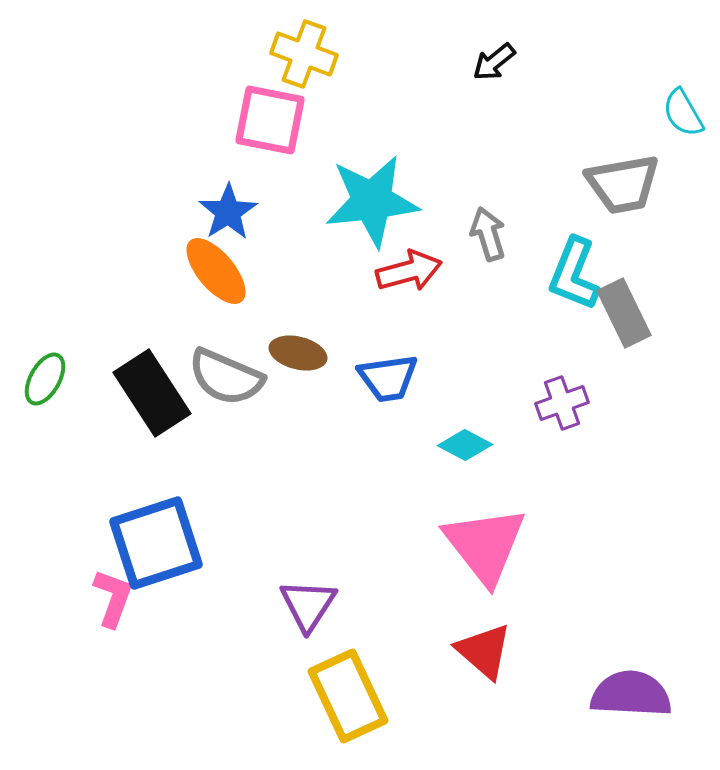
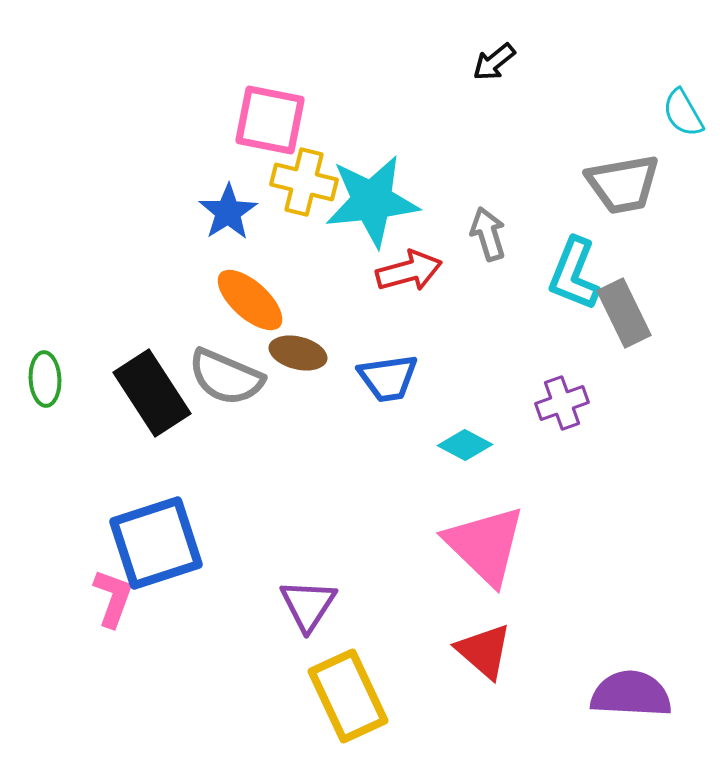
yellow cross: moved 128 px down; rotated 6 degrees counterclockwise
orange ellipse: moved 34 px right, 29 px down; rotated 8 degrees counterclockwise
green ellipse: rotated 32 degrees counterclockwise
pink triangle: rotated 8 degrees counterclockwise
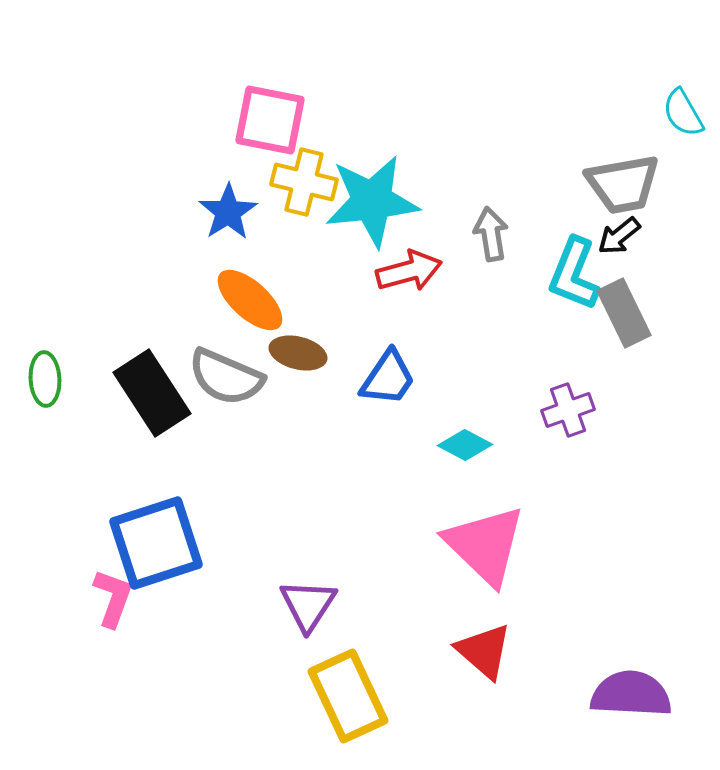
black arrow: moved 125 px right, 174 px down
gray arrow: moved 3 px right; rotated 8 degrees clockwise
blue trapezoid: rotated 48 degrees counterclockwise
purple cross: moved 6 px right, 7 px down
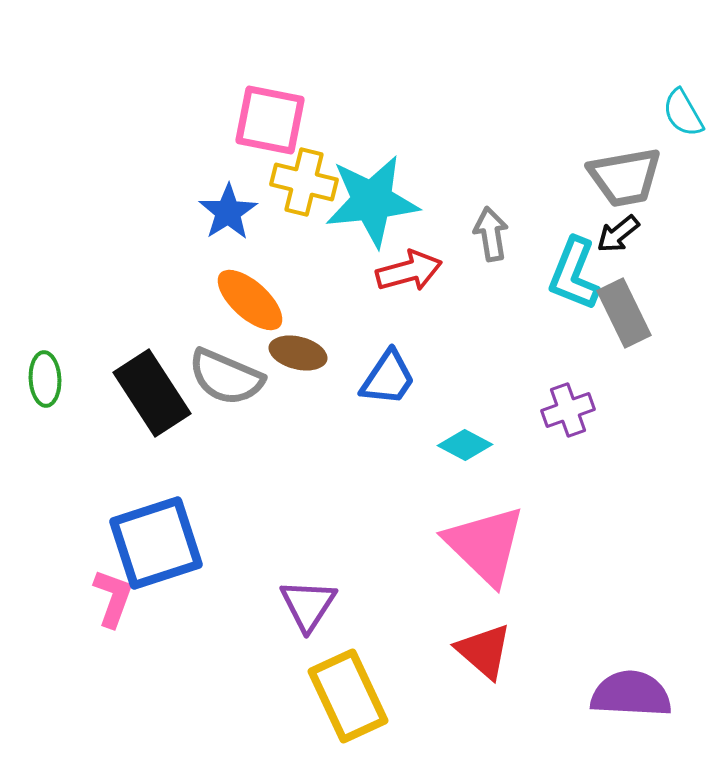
gray trapezoid: moved 2 px right, 7 px up
black arrow: moved 1 px left, 2 px up
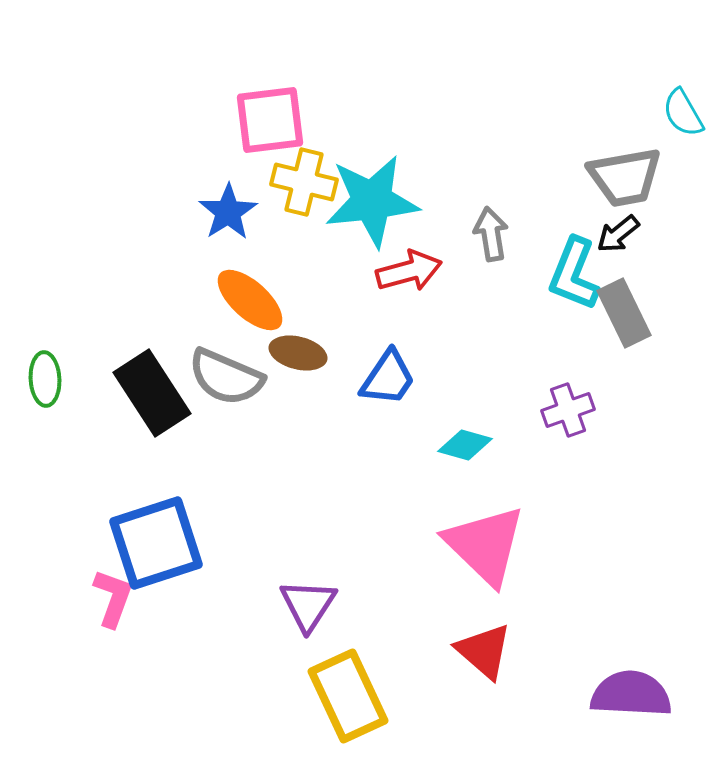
pink square: rotated 18 degrees counterclockwise
cyan diamond: rotated 12 degrees counterclockwise
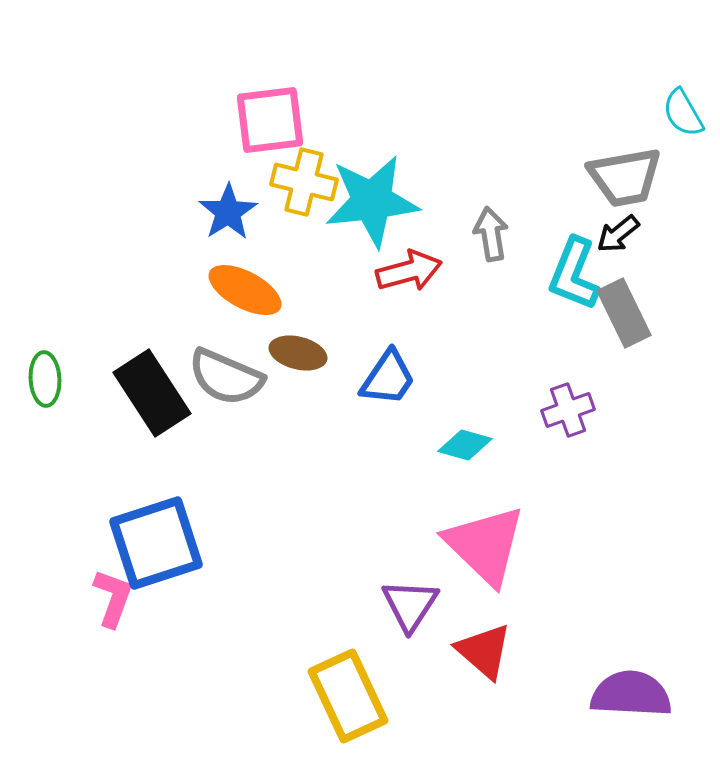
orange ellipse: moved 5 px left, 10 px up; rotated 14 degrees counterclockwise
purple triangle: moved 102 px right
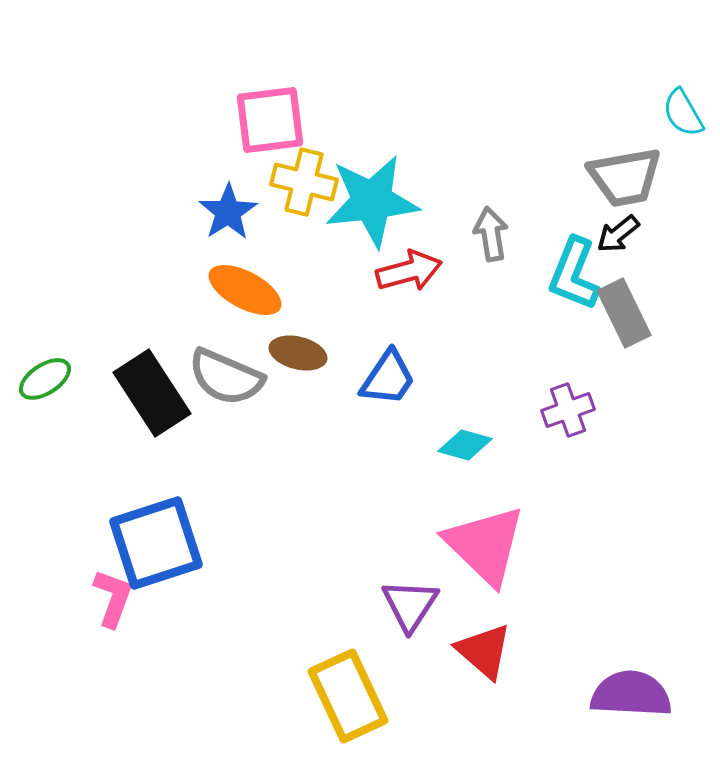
green ellipse: rotated 60 degrees clockwise
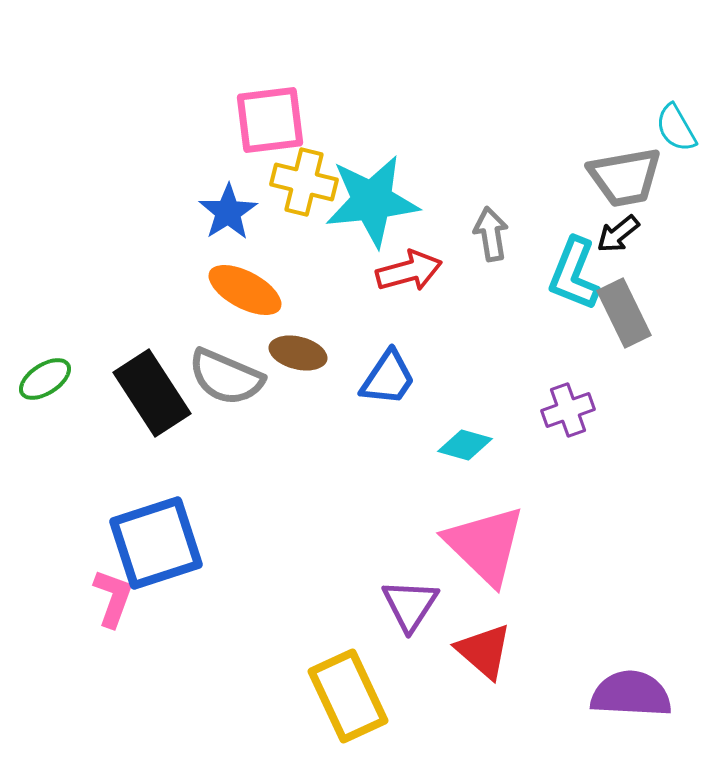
cyan semicircle: moved 7 px left, 15 px down
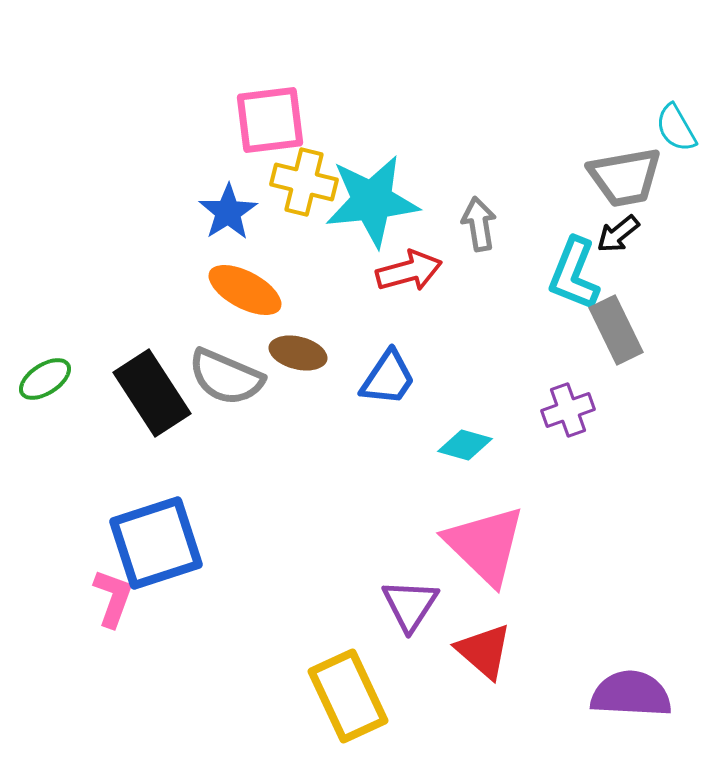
gray arrow: moved 12 px left, 10 px up
gray rectangle: moved 8 px left, 17 px down
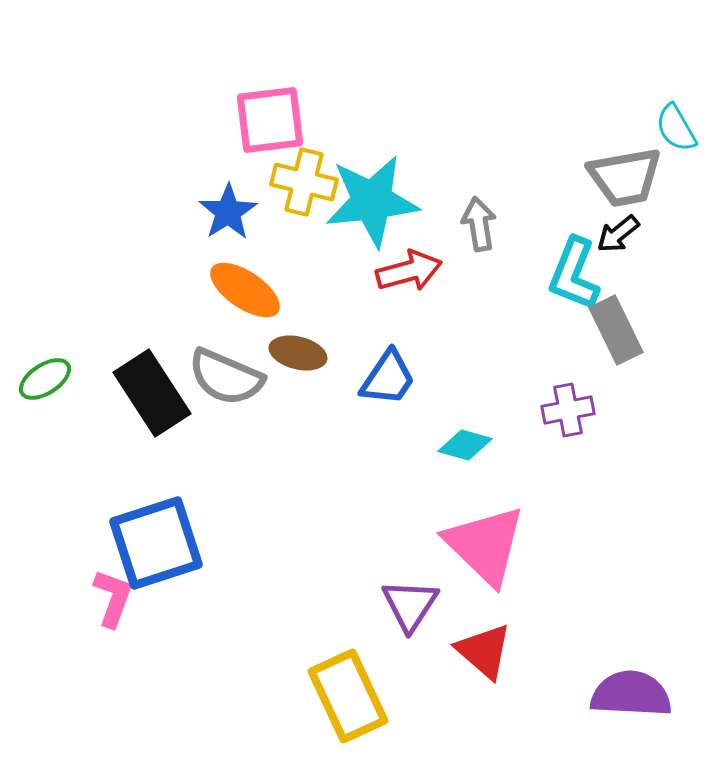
orange ellipse: rotated 6 degrees clockwise
purple cross: rotated 9 degrees clockwise
